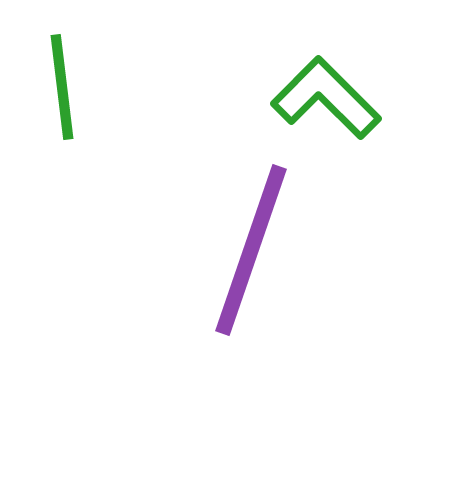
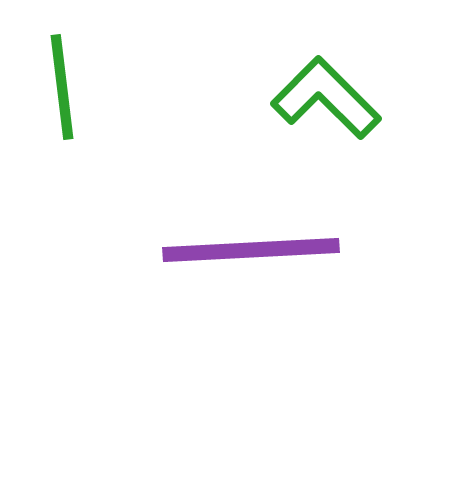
purple line: rotated 68 degrees clockwise
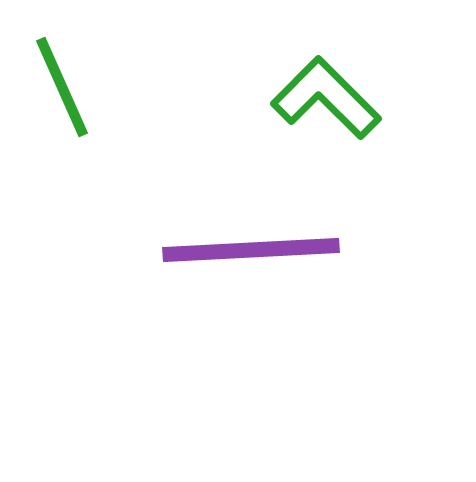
green line: rotated 17 degrees counterclockwise
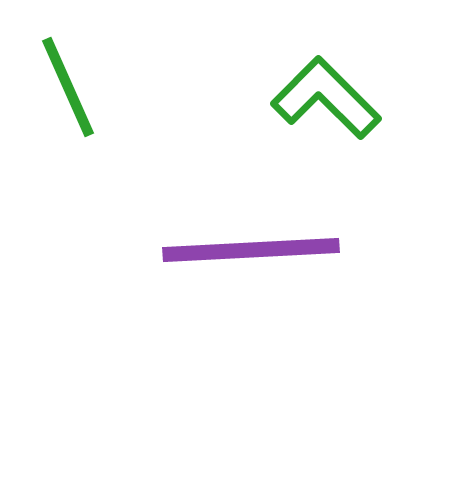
green line: moved 6 px right
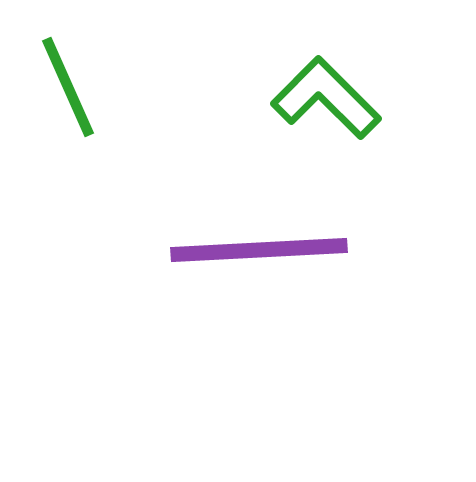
purple line: moved 8 px right
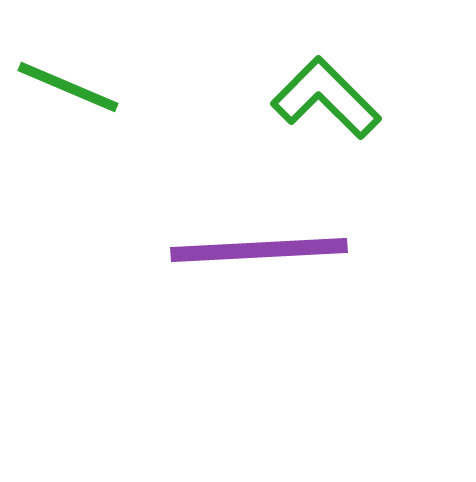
green line: rotated 43 degrees counterclockwise
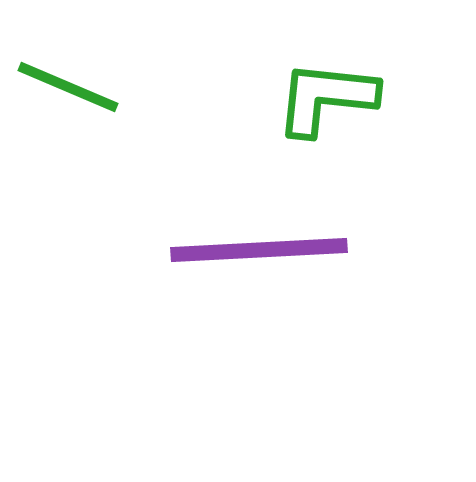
green L-shape: rotated 39 degrees counterclockwise
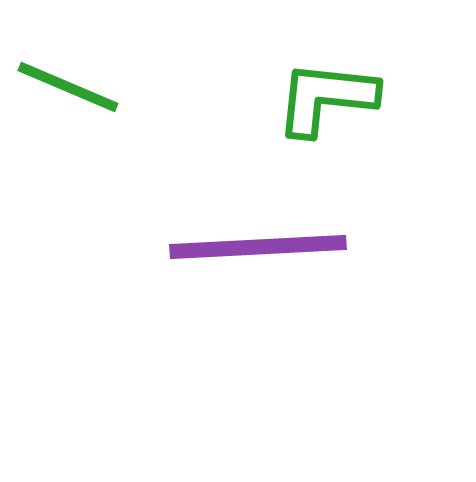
purple line: moved 1 px left, 3 px up
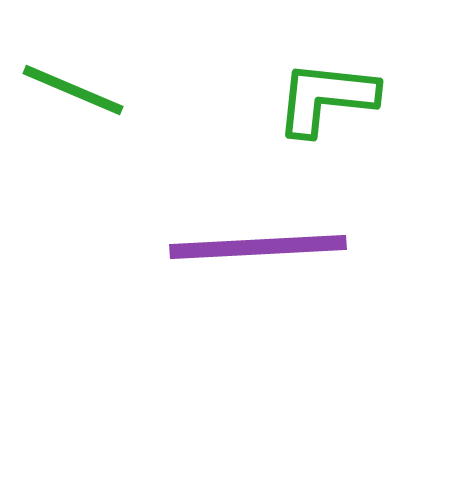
green line: moved 5 px right, 3 px down
